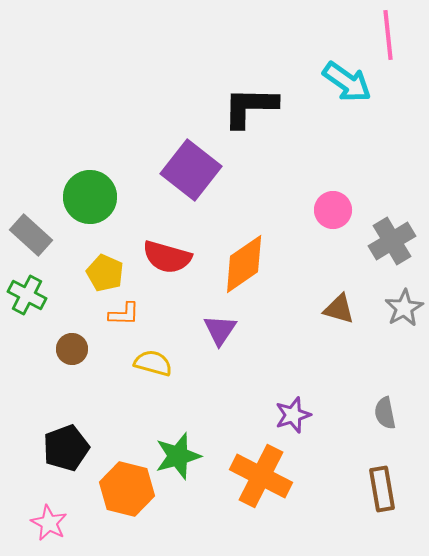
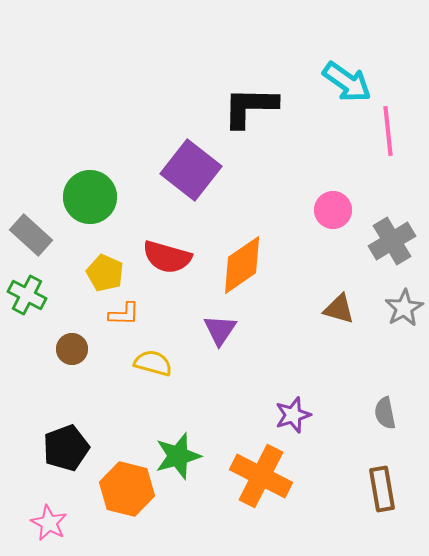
pink line: moved 96 px down
orange diamond: moved 2 px left, 1 px down
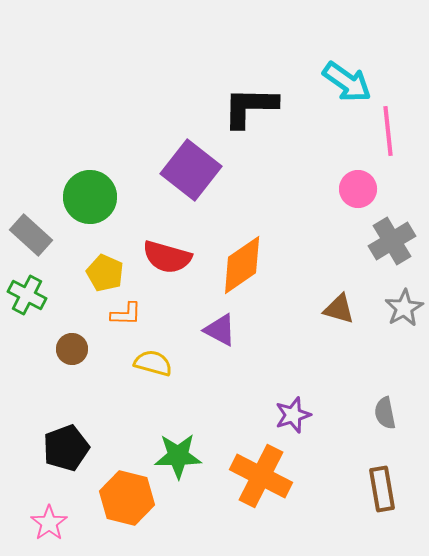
pink circle: moved 25 px right, 21 px up
orange L-shape: moved 2 px right
purple triangle: rotated 36 degrees counterclockwise
green star: rotated 15 degrees clockwise
orange hexagon: moved 9 px down
pink star: rotated 9 degrees clockwise
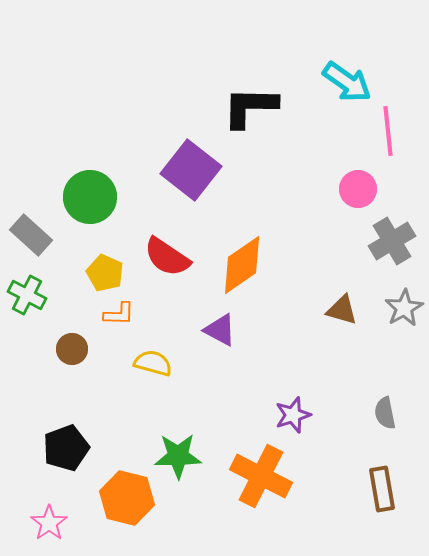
red semicircle: rotated 18 degrees clockwise
brown triangle: moved 3 px right, 1 px down
orange L-shape: moved 7 px left
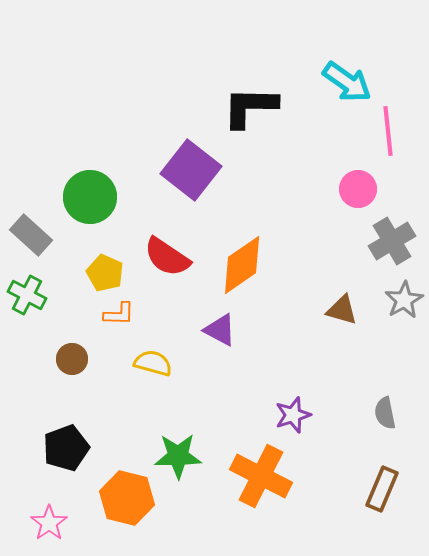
gray star: moved 8 px up
brown circle: moved 10 px down
brown rectangle: rotated 33 degrees clockwise
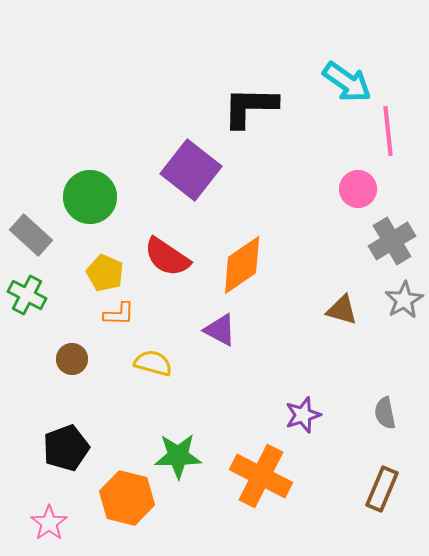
purple star: moved 10 px right
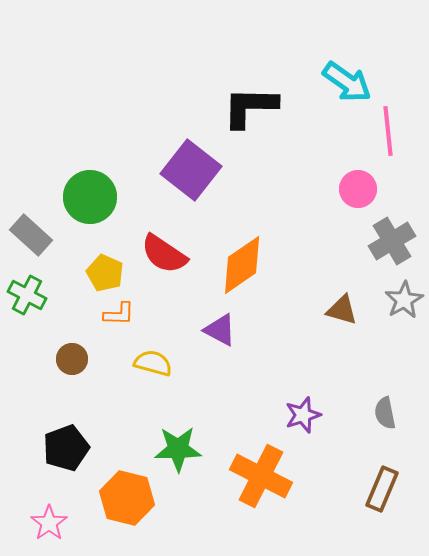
red semicircle: moved 3 px left, 3 px up
green star: moved 7 px up
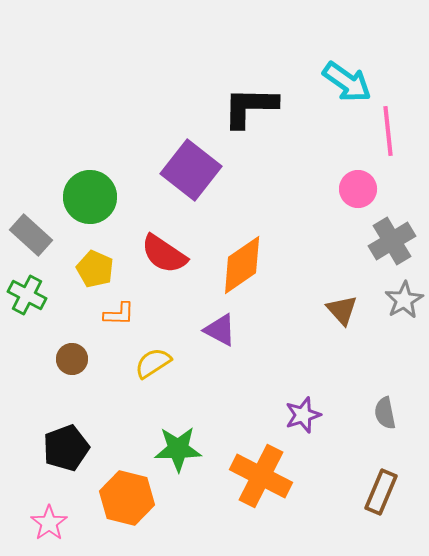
yellow pentagon: moved 10 px left, 4 px up
brown triangle: rotated 32 degrees clockwise
yellow semicircle: rotated 48 degrees counterclockwise
brown rectangle: moved 1 px left, 3 px down
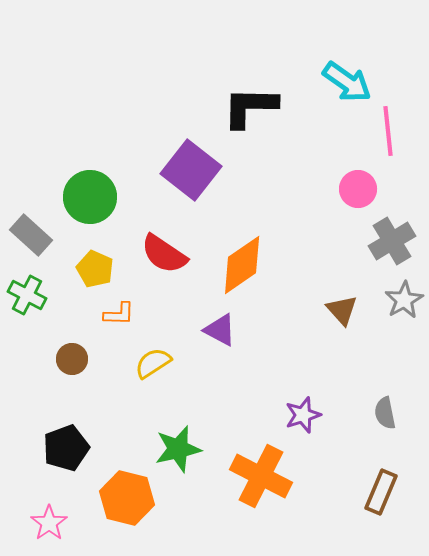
green star: rotated 12 degrees counterclockwise
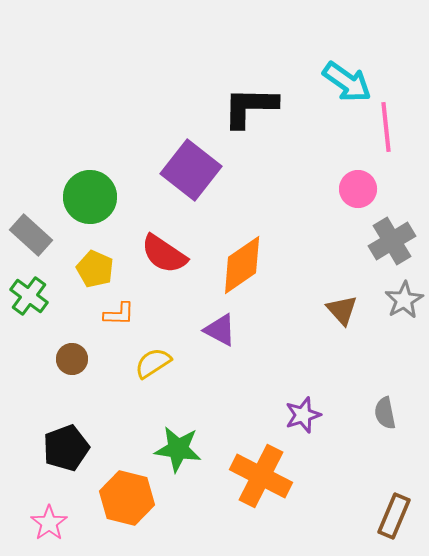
pink line: moved 2 px left, 4 px up
green cross: moved 2 px right, 1 px down; rotated 9 degrees clockwise
green star: rotated 21 degrees clockwise
brown rectangle: moved 13 px right, 24 px down
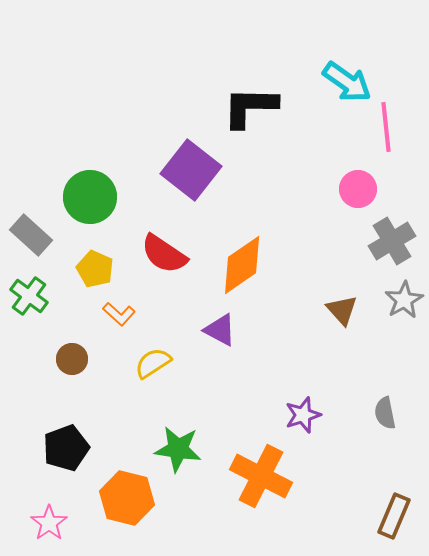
orange L-shape: rotated 40 degrees clockwise
